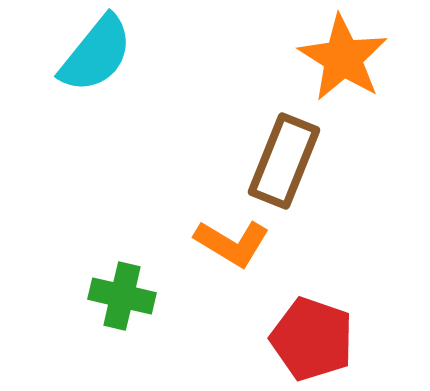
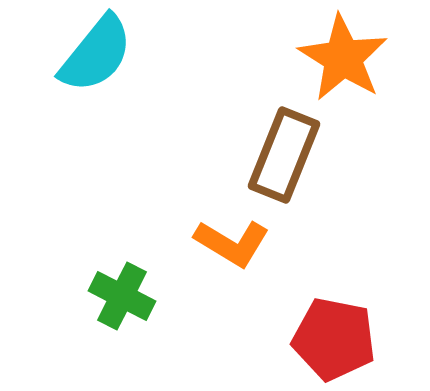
brown rectangle: moved 6 px up
green cross: rotated 14 degrees clockwise
red pentagon: moved 22 px right; rotated 8 degrees counterclockwise
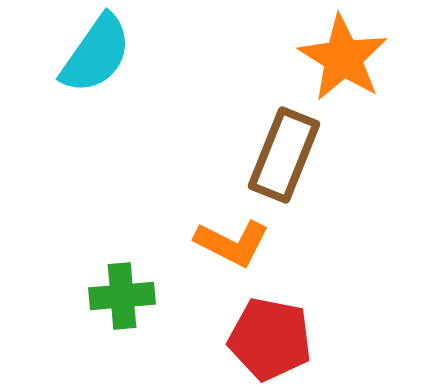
cyan semicircle: rotated 4 degrees counterclockwise
orange L-shape: rotated 4 degrees counterclockwise
green cross: rotated 32 degrees counterclockwise
red pentagon: moved 64 px left
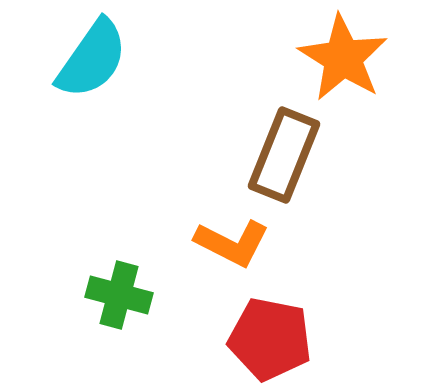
cyan semicircle: moved 4 px left, 5 px down
green cross: moved 3 px left, 1 px up; rotated 20 degrees clockwise
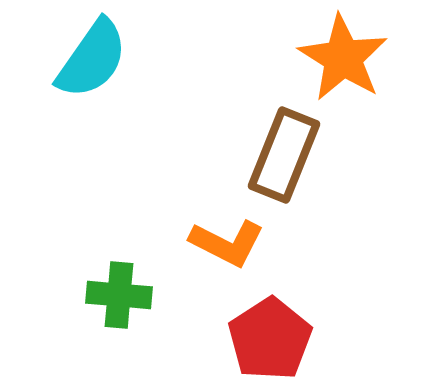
orange L-shape: moved 5 px left
green cross: rotated 10 degrees counterclockwise
red pentagon: rotated 28 degrees clockwise
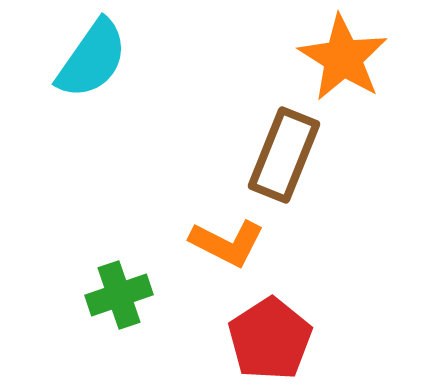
green cross: rotated 24 degrees counterclockwise
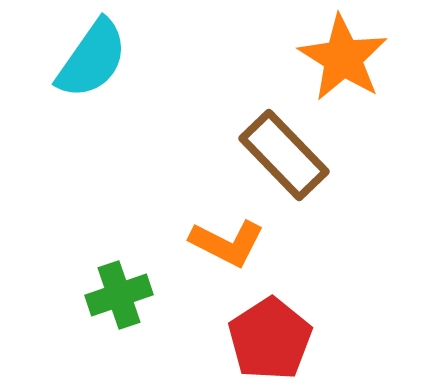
brown rectangle: rotated 66 degrees counterclockwise
